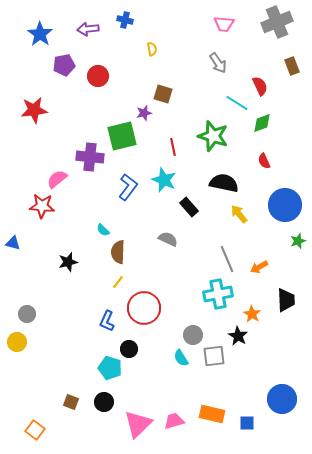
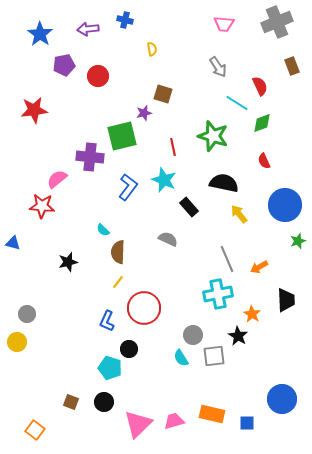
gray arrow at (218, 63): moved 4 px down
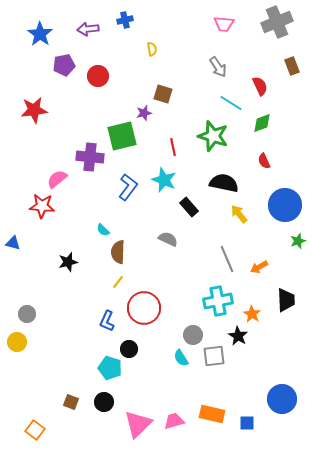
blue cross at (125, 20): rotated 28 degrees counterclockwise
cyan line at (237, 103): moved 6 px left
cyan cross at (218, 294): moved 7 px down
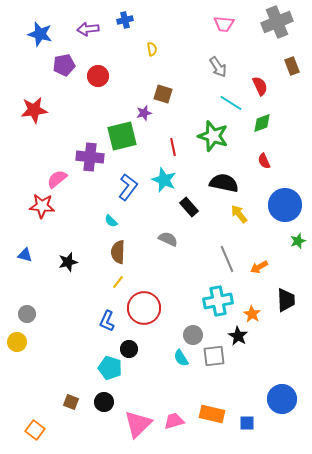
blue star at (40, 34): rotated 20 degrees counterclockwise
cyan semicircle at (103, 230): moved 8 px right, 9 px up
blue triangle at (13, 243): moved 12 px right, 12 px down
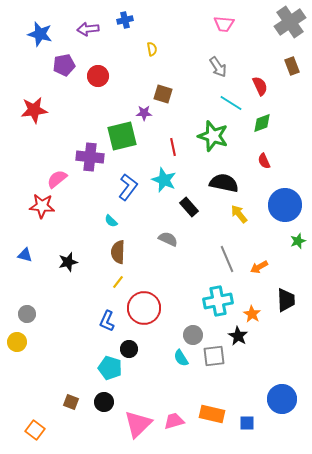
gray cross at (277, 22): moved 13 px right; rotated 12 degrees counterclockwise
purple star at (144, 113): rotated 14 degrees clockwise
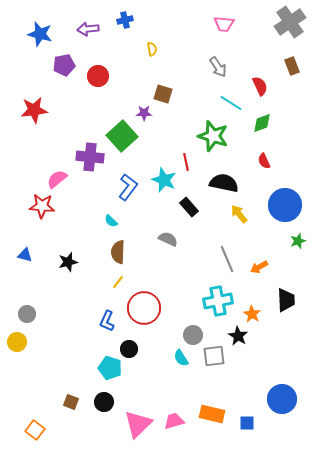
green square at (122, 136): rotated 28 degrees counterclockwise
red line at (173, 147): moved 13 px right, 15 px down
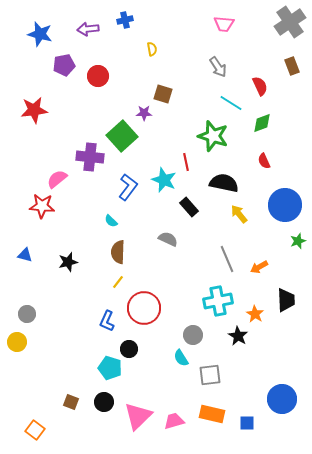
orange star at (252, 314): moved 3 px right
gray square at (214, 356): moved 4 px left, 19 px down
pink triangle at (138, 424): moved 8 px up
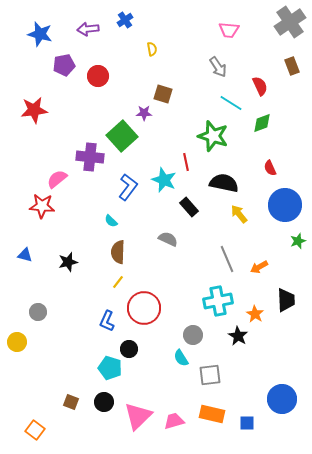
blue cross at (125, 20): rotated 21 degrees counterclockwise
pink trapezoid at (224, 24): moved 5 px right, 6 px down
red semicircle at (264, 161): moved 6 px right, 7 px down
gray circle at (27, 314): moved 11 px right, 2 px up
